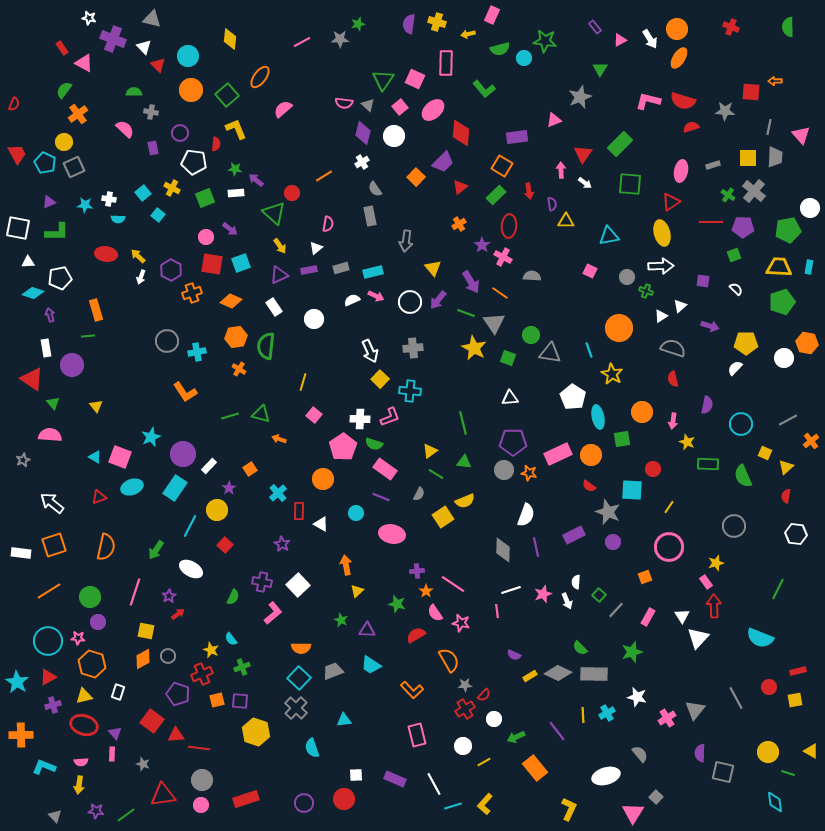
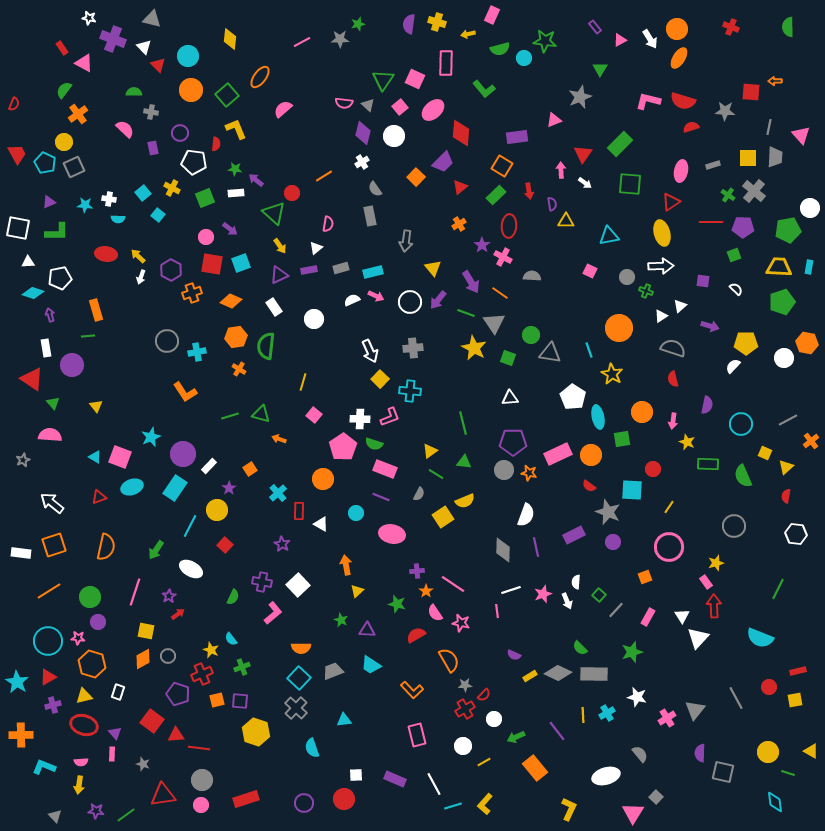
white semicircle at (735, 368): moved 2 px left, 2 px up
pink rectangle at (385, 469): rotated 15 degrees counterclockwise
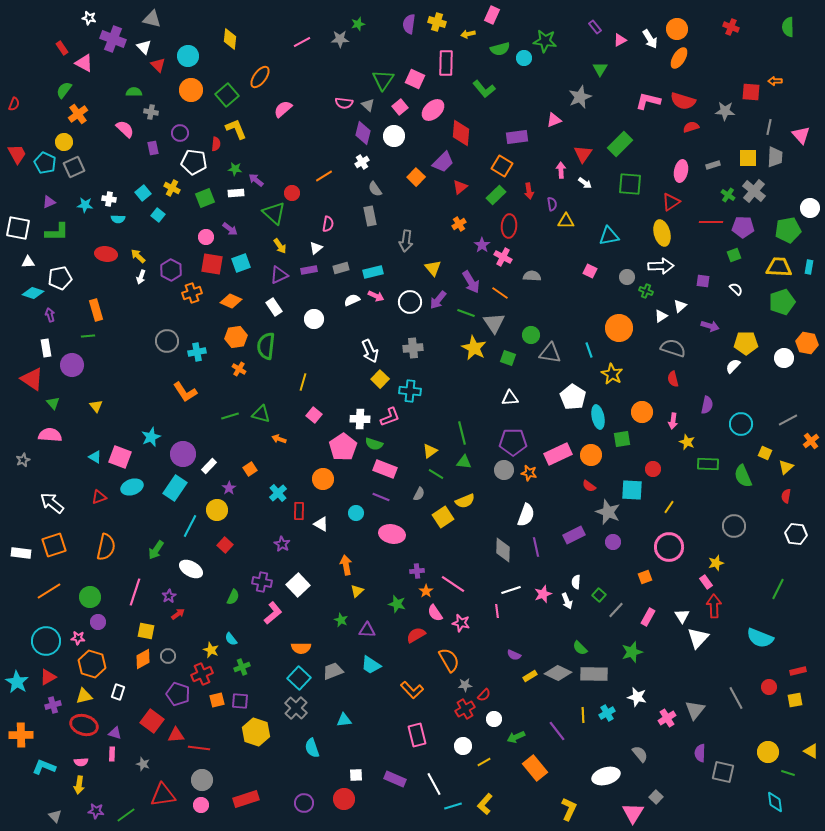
green line at (463, 423): moved 1 px left, 10 px down
cyan circle at (48, 641): moved 2 px left
purple triangle at (115, 733): rotated 32 degrees counterclockwise
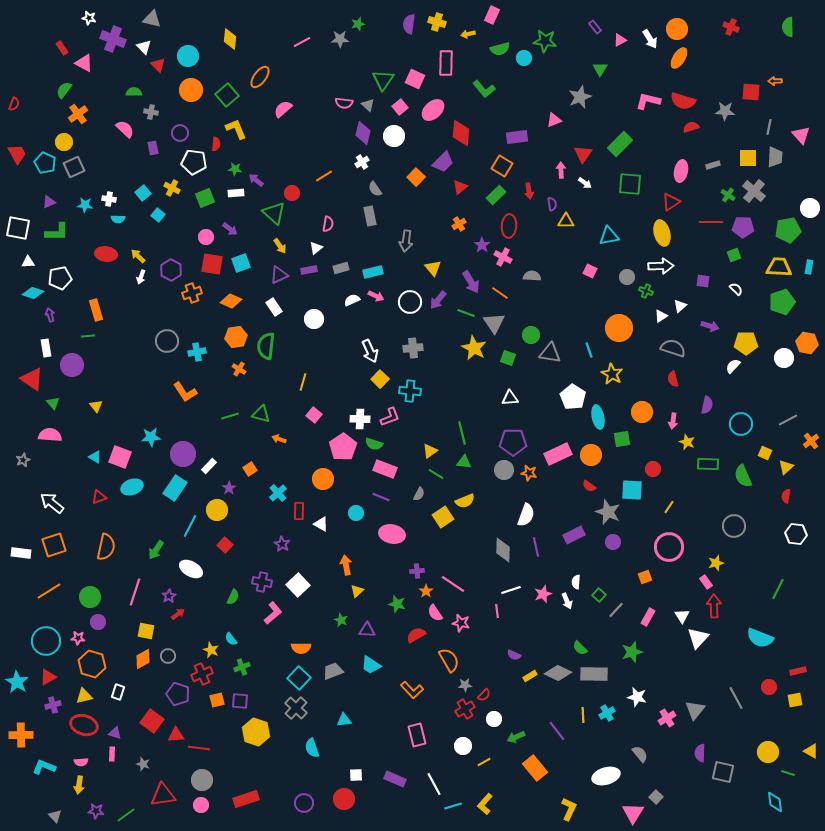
cyan star at (151, 437): rotated 18 degrees clockwise
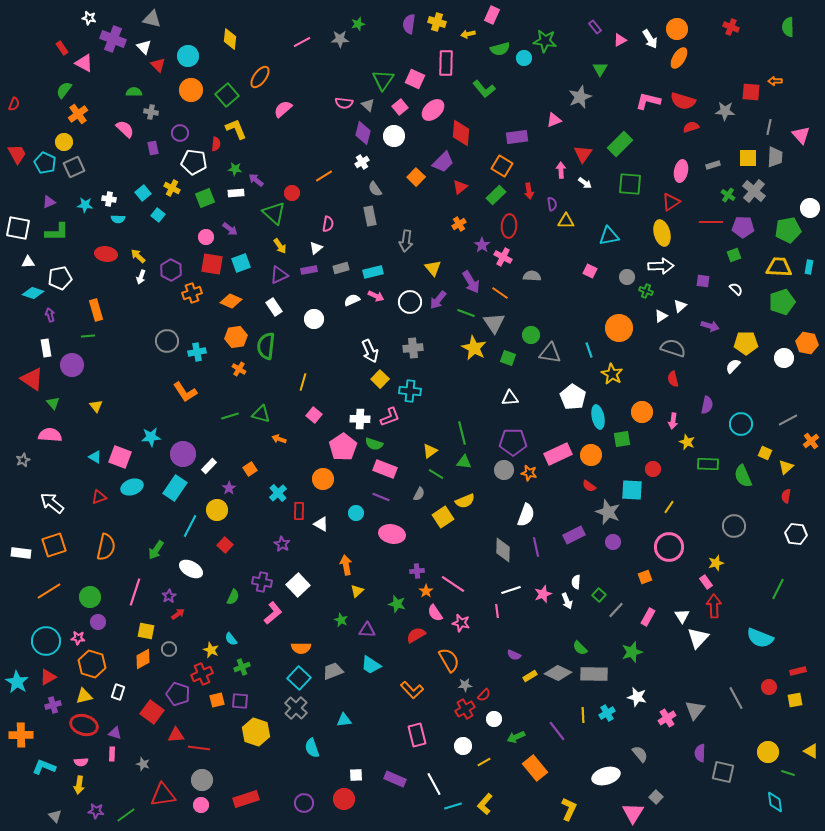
gray circle at (168, 656): moved 1 px right, 7 px up
red square at (152, 721): moved 9 px up
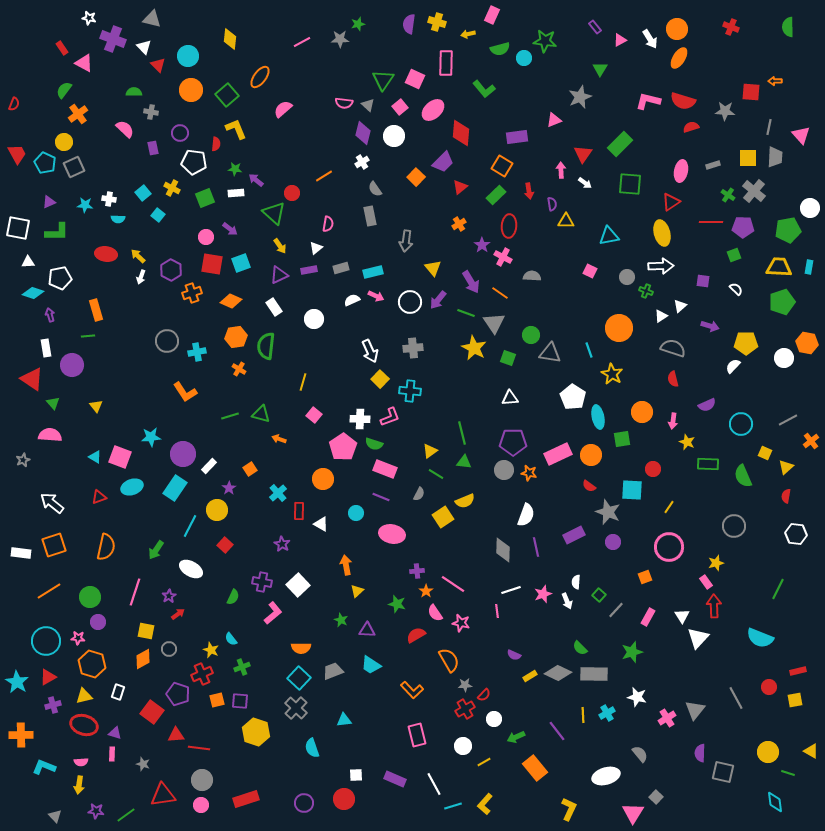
purple semicircle at (707, 405): rotated 54 degrees clockwise
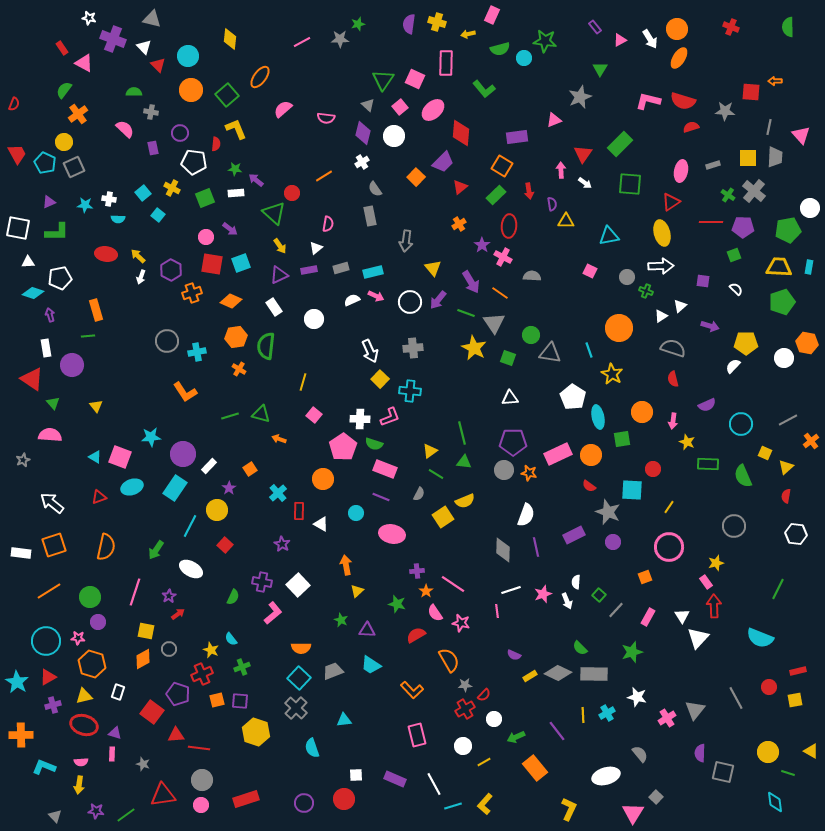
pink semicircle at (344, 103): moved 18 px left, 15 px down
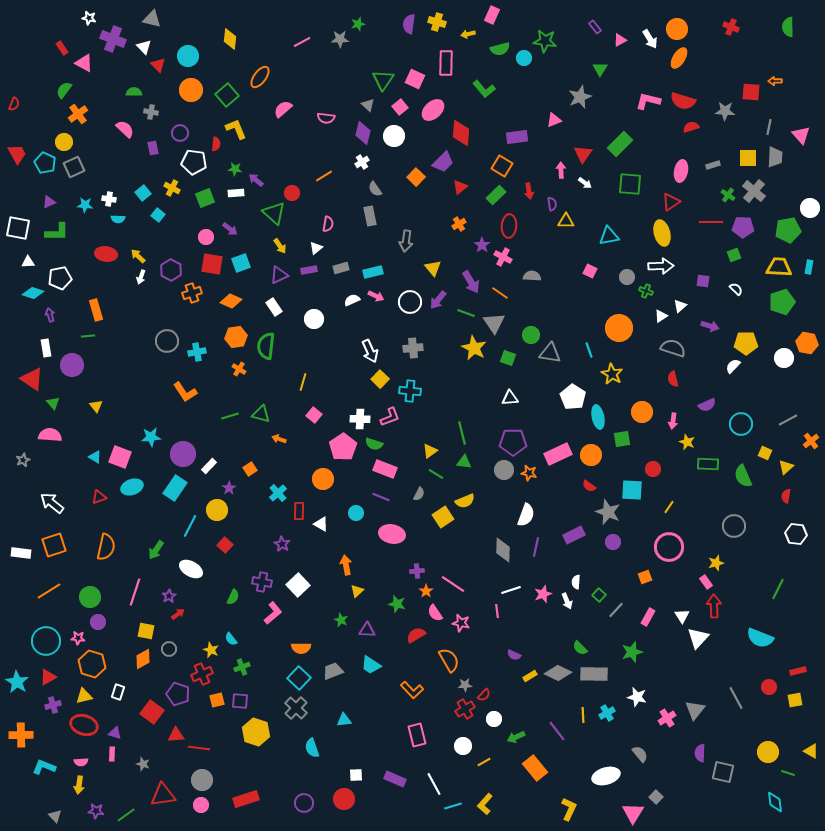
purple line at (536, 547): rotated 24 degrees clockwise
